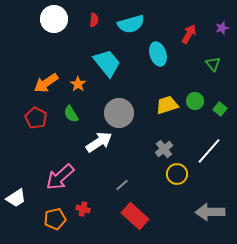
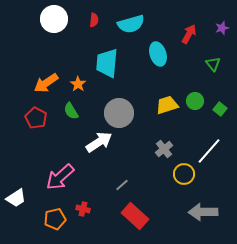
cyan trapezoid: rotated 136 degrees counterclockwise
green semicircle: moved 3 px up
yellow circle: moved 7 px right
gray arrow: moved 7 px left
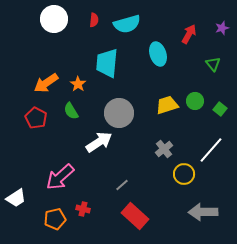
cyan semicircle: moved 4 px left
white line: moved 2 px right, 1 px up
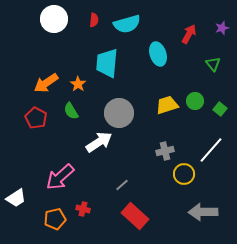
gray cross: moved 1 px right, 2 px down; rotated 24 degrees clockwise
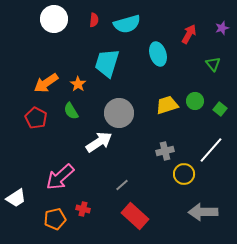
cyan trapezoid: rotated 12 degrees clockwise
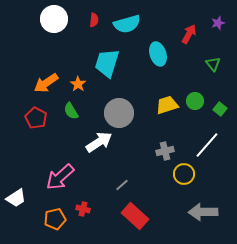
purple star: moved 4 px left, 5 px up
white line: moved 4 px left, 5 px up
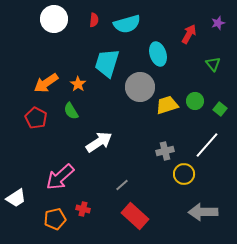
gray circle: moved 21 px right, 26 px up
